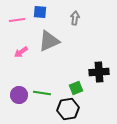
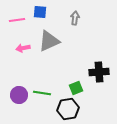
pink arrow: moved 2 px right, 4 px up; rotated 24 degrees clockwise
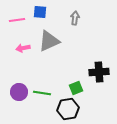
purple circle: moved 3 px up
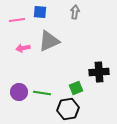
gray arrow: moved 6 px up
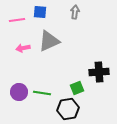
green square: moved 1 px right
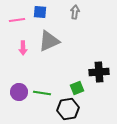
pink arrow: rotated 80 degrees counterclockwise
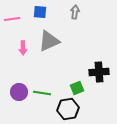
pink line: moved 5 px left, 1 px up
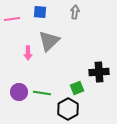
gray triangle: rotated 20 degrees counterclockwise
pink arrow: moved 5 px right, 5 px down
black hexagon: rotated 20 degrees counterclockwise
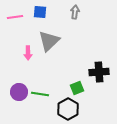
pink line: moved 3 px right, 2 px up
green line: moved 2 px left, 1 px down
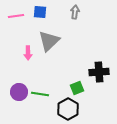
pink line: moved 1 px right, 1 px up
